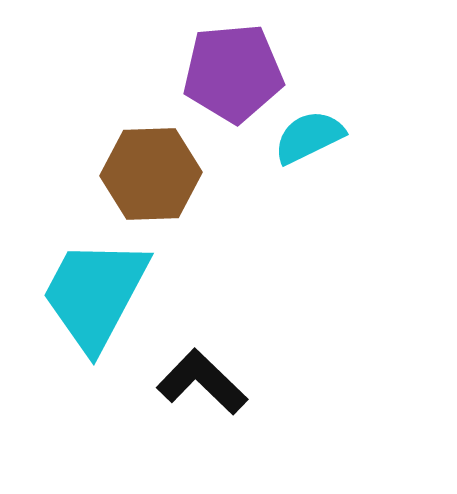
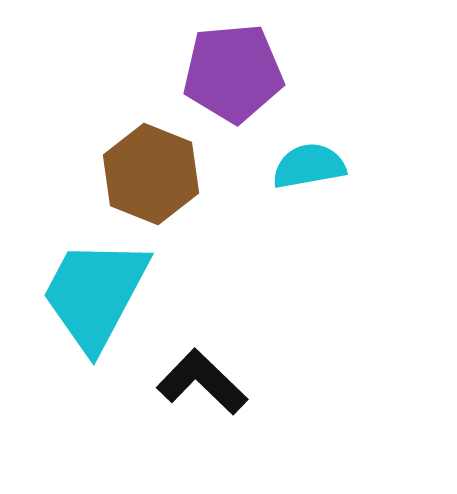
cyan semicircle: moved 29 px down; rotated 16 degrees clockwise
brown hexagon: rotated 24 degrees clockwise
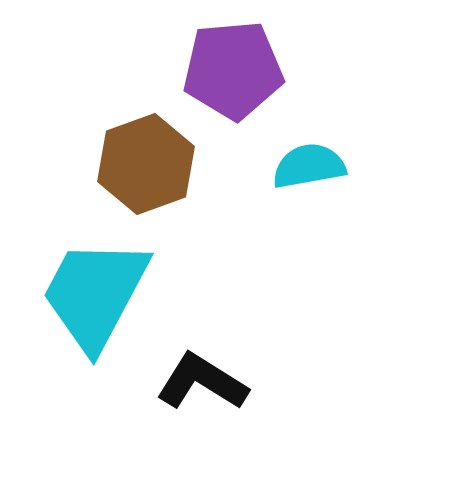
purple pentagon: moved 3 px up
brown hexagon: moved 5 px left, 10 px up; rotated 18 degrees clockwise
black L-shape: rotated 12 degrees counterclockwise
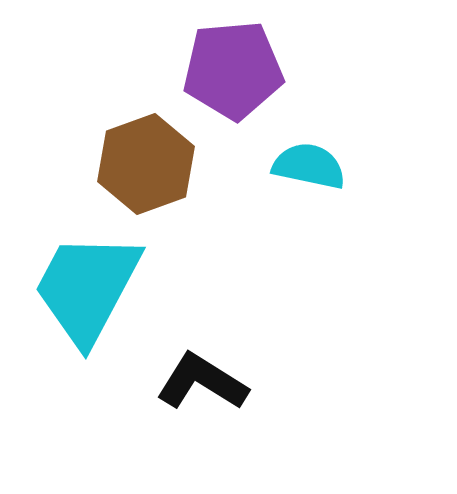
cyan semicircle: rotated 22 degrees clockwise
cyan trapezoid: moved 8 px left, 6 px up
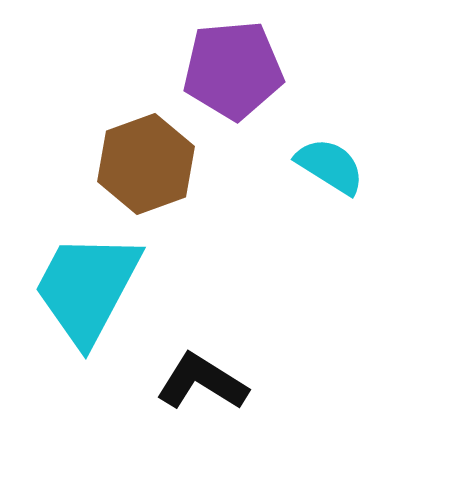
cyan semicircle: moved 21 px right; rotated 20 degrees clockwise
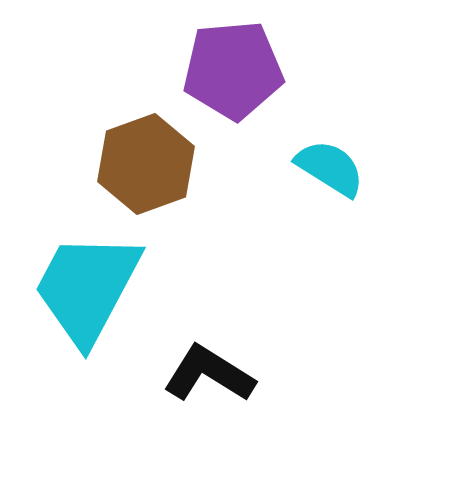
cyan semicircle: moved 2 px down
black L-shape: moved 7 px right, 8 px up
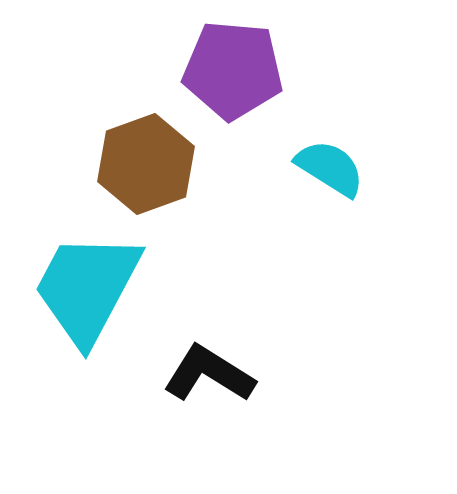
purple pentagon: rotated 10 degrees clockwise
